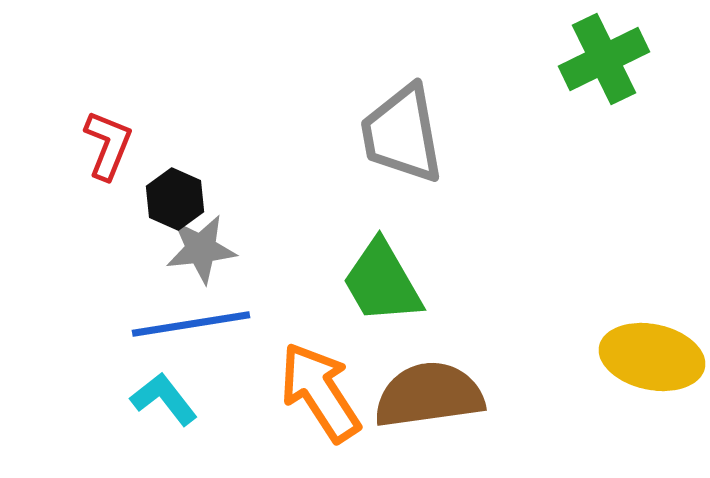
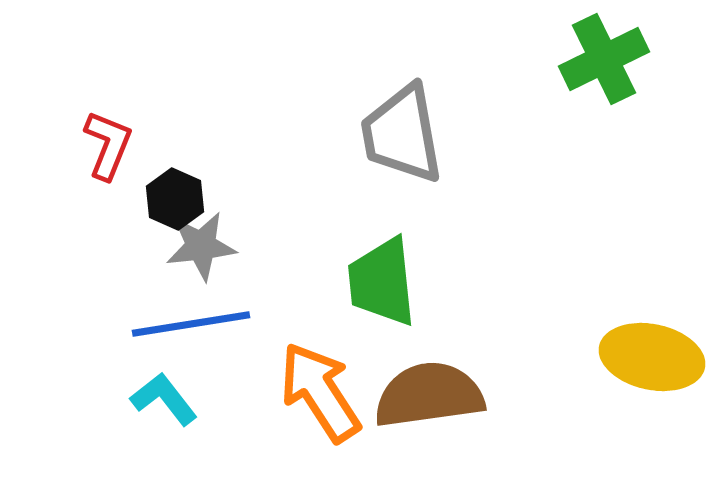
gray star: moved 3 px up
green trapezoid: rotated 24 degrees clockwise
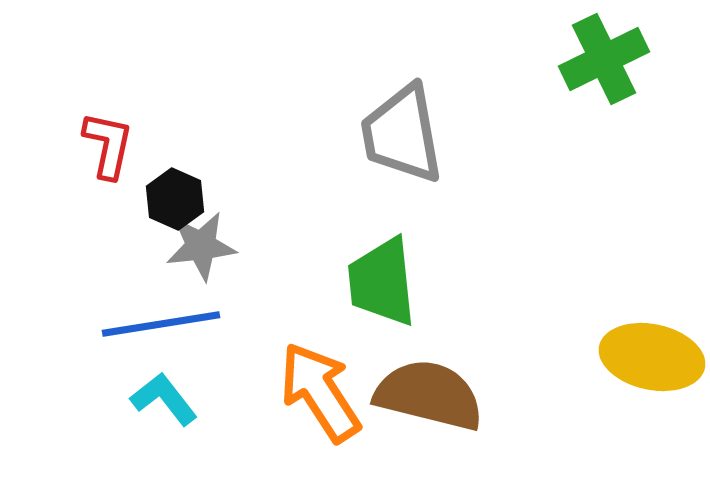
red L-shape: rotated 10 degrees counterclockwise
blue line: moved 30 px left
brown semicircle: rotated 22 degrees clockwise
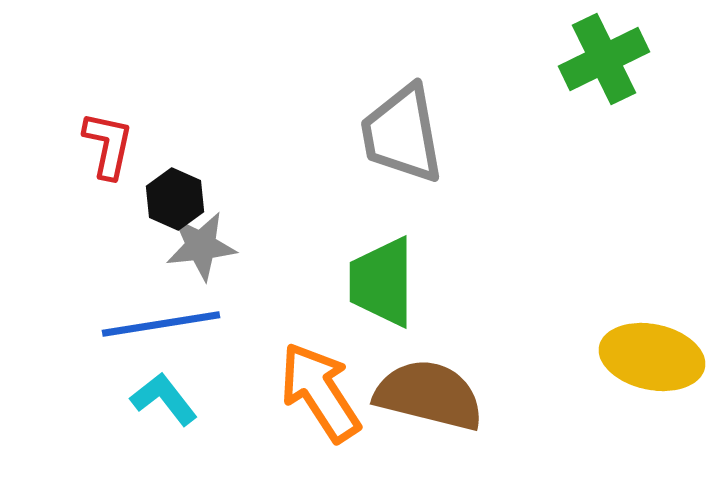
green trapezoid: rotated 6 degrees clockwise
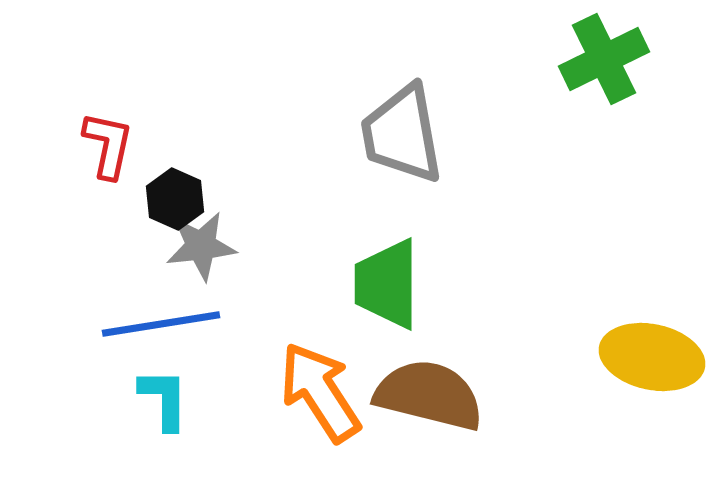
green trapezoid: moved 5 px right, 2 px down
cyan L-shape: rotated 38 degrees clockwise
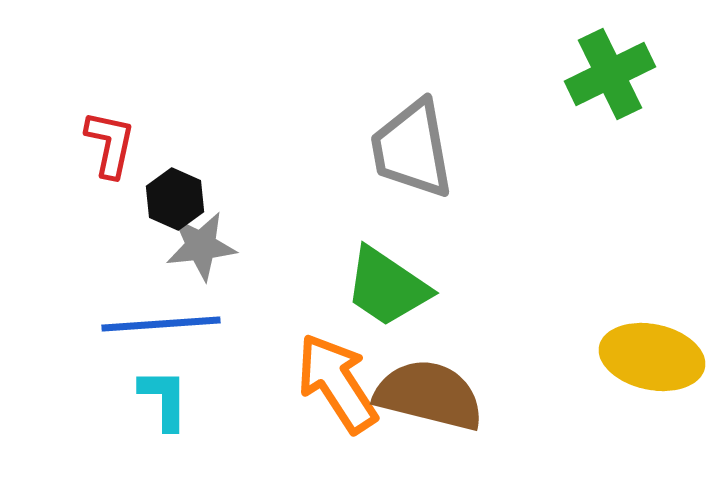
green cross: moved 6 px right, 15 px down
gray trapezoid: moved 10 px right, 15 px down
red L-shape: moved 2 px right, 1 px up
green trapezoid: moved 3 px down; rotated 56 degrees counterclockwise
blue line: rotated 5 degrees clockwise
orange arrow: moved 17 px right, 9 px up
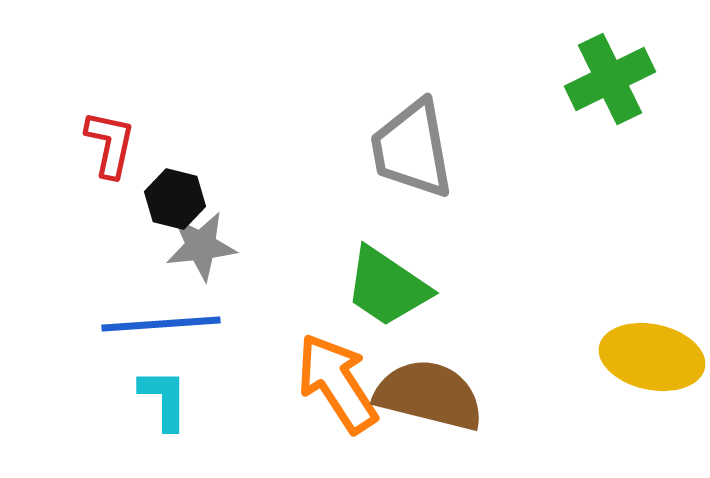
green cross: moved 5 px down
black hexagon: rotated 10 degrees counterclockwise
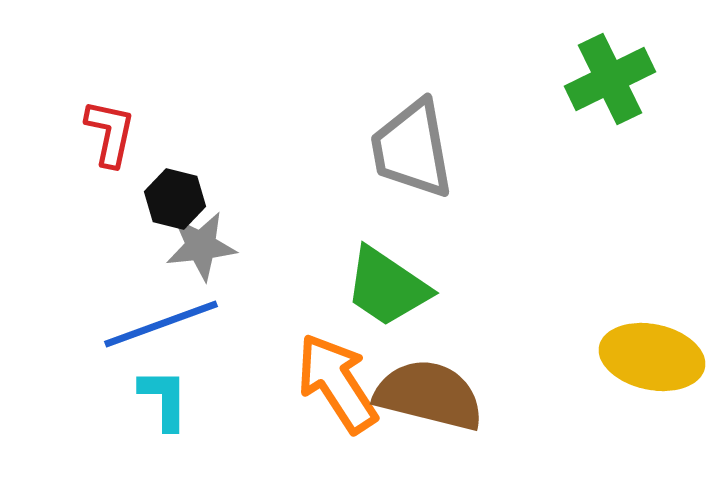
red L-shape: moved 11 px up
blue line: rotated 16 degrees counterclockwise
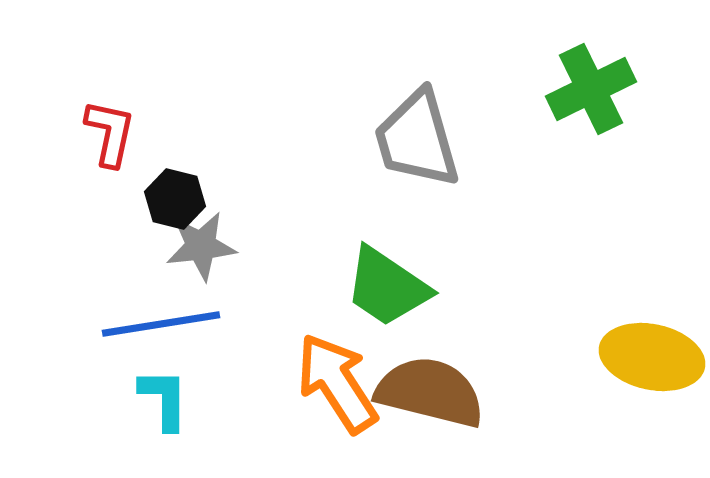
green cross: moved 19 px left, 10 px down
gray trapezoid: moved 5 px right, 10 px up; rotated 6 degrees counterclockwise
blue line: rotated 11 degrees clockwise
brown semicircle: moved 1 px right, 3 px up
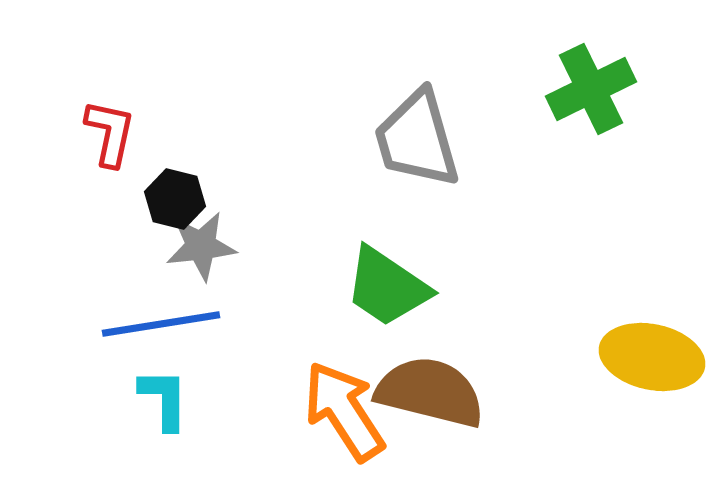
orange arrow: moved 7 px right, 28 px down
